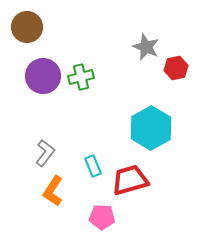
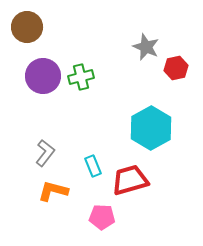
orange L-shape: rotated 72 degrees clockwise
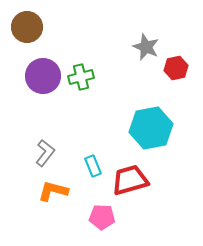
cyan hexagon: rotated 18 degrees clockwise
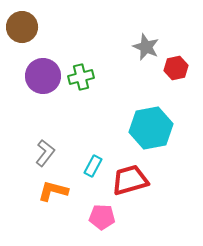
brown circle: moved 5 px left
cyan rectangle: rotated 50 degrees clockwise
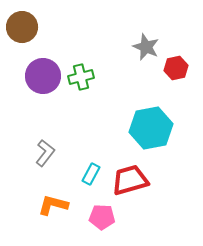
cyan rectangle: moved 2 px left, 8 px down
orange L-shape: moved 14 px down
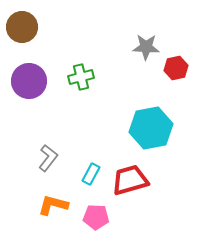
gray star: rotated 20 degrees counterclockwise
purple circle: moved 14 px left, 5 px down
gray L-shape: moved 3 px right, 5 px down
pink pentagon: moved 6 px left
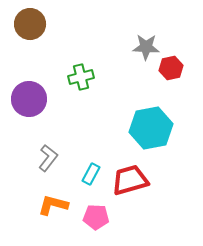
brown circle: moved 8 px right, 3 px up
red hexagon: moved 5 px left
purple circle: moved 18 px down
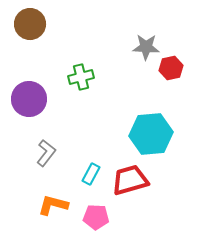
cyan hexagon: moved 6 px down; rotated 6 degrees clockwise
gray L-shape: moved 2 px left, 5 px up
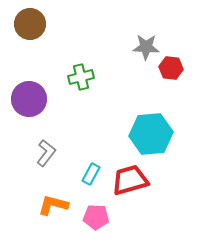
red hexagon: rotated 20 degrees clockwise
